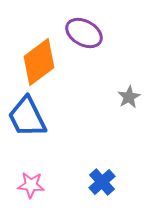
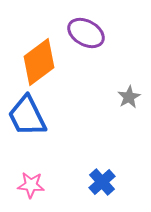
purple ellipse: moved 2 px right
blue trapezoid: moved 1 px up
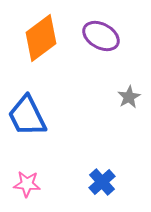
purple ellipse: moved 15 px right, 3 px down
orange diamond: moved 2 px right, 24 px up
pink star: moved 4 px left, 1 px up
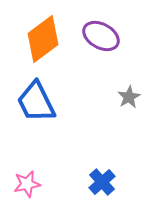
orange diamond: moved 2 px right, 1 px down
blue trapezoid: moved 9 px right, 14 px up
pink star: rotated 16 degrees counterclockwise
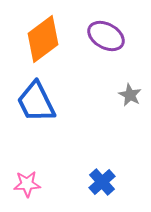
purple ellipse: moved 5 px right
gray star: moved 1 px right, 2 px up; rotated 15 degrees counterclockwise
pink star: rotated 8 degrees clockwise
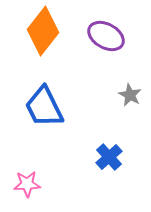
orange diamond: moved 8 px up; rotated 15 degrees counterclockwise
blue trapezoid: moved 8 px right, 5 px down
blue cross: moved 7 px right, 25 px up
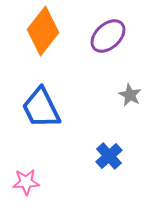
purple ellipse: moved 2 px right; rotated 72 degrees counterclockwise
blue trapezoid: moved 3 px left, 1 px down
blue cross: moved 1 px up
pink star: moved 1 px left, 2 px up
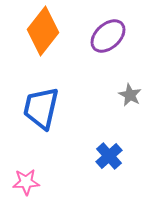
blue trapezoid: rotated 39 degrees clockwise
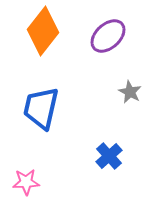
gray star: moved 3 px up
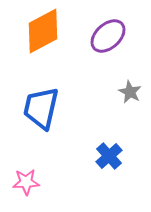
orange diamond: rotated 24 degrees clockwise
